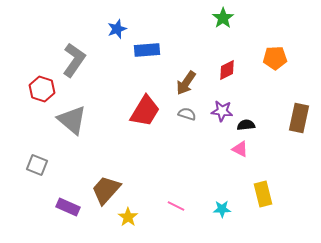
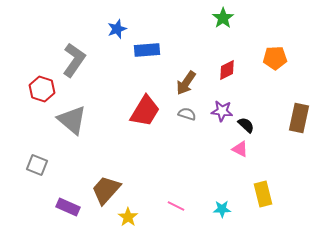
black semicircle: rotated 48 degrees clockwise
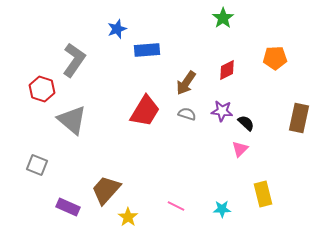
black semicircle: moved 2 px up
pink triangle: rotated 48 degrees clockwise
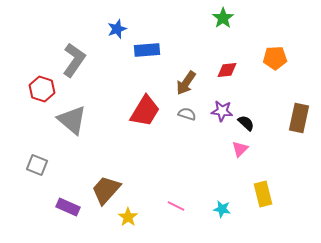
red diamond: rotated 20 degrees clockwise
cyan star: rotated 12 degrees clockwise
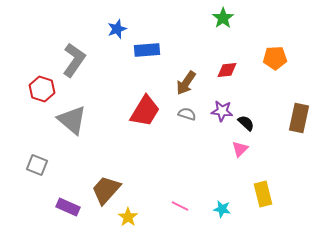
pink line: moved 4 px right
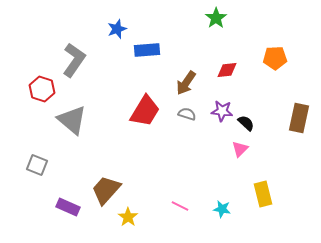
green star: moved 7 px left
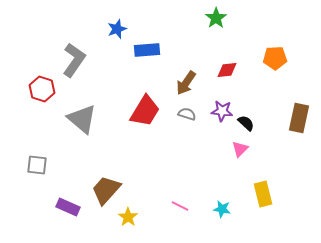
gray triangle: moved 10 px right, 1 px up
gray square: rotated 15 degrees counterclockwise
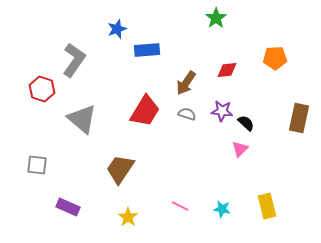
brown trapezoid: moved 14 px right, 21 px up; rotated 8 degrees counterclockwise
yellow rectangle: moved 4 px right, 12 px down
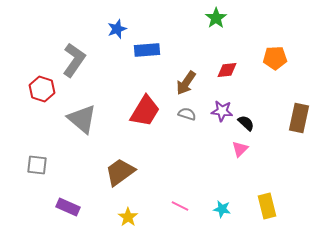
brown trapezoid: moved 3 px down; rotated 20 degrees clockwise
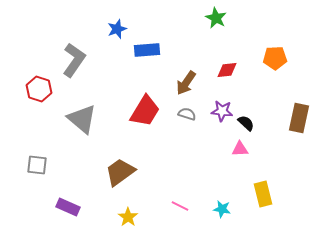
green star: rotated 10 degrees counterclockwise
red hexagon: moved 3 px left
pink triangle: rotated 42 degrees clockwise
yellow rectangle: moved 4 px left, 12 px up
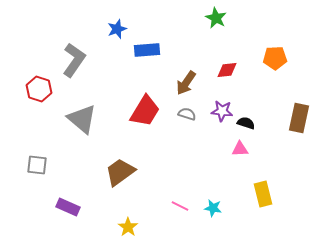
black semicircle: rotated 24 degrees counterclockwise
cyan star: moved 9 px left, 1 px up
yellow star: moved 10 px down
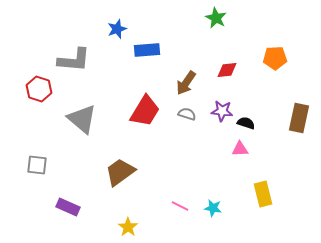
gray L-shape: rotated 60 degrees clockwise
